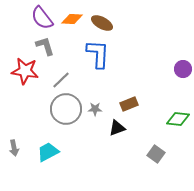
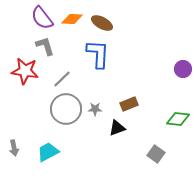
gray line: moved 1 px right, 1 px up
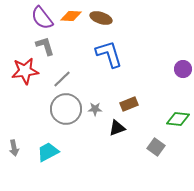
orange diamond: moved 1 px left, 3 px up
brown ellipse: moved 1 px left, 5 px up; rotated 10 degrees counterclockwise
blue L-shape: moved 11 px right; rotated 20 degrees counterclockwise
red star: rotated 16 degrees counterclockwise
gray square: moved 7 px up
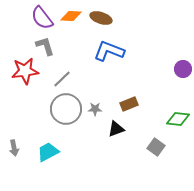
blue L-shape: moved 3 px up; rotated 52 degrees counterclockwise
black triangle: moved 1 px left, 1 px down
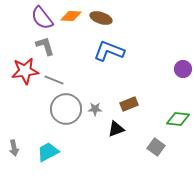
gray line: moved 8 px left, 1 px down; rotated 66 degrees clockwise
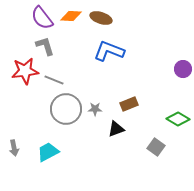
green diamond: rotated 25 degrees clockwise
